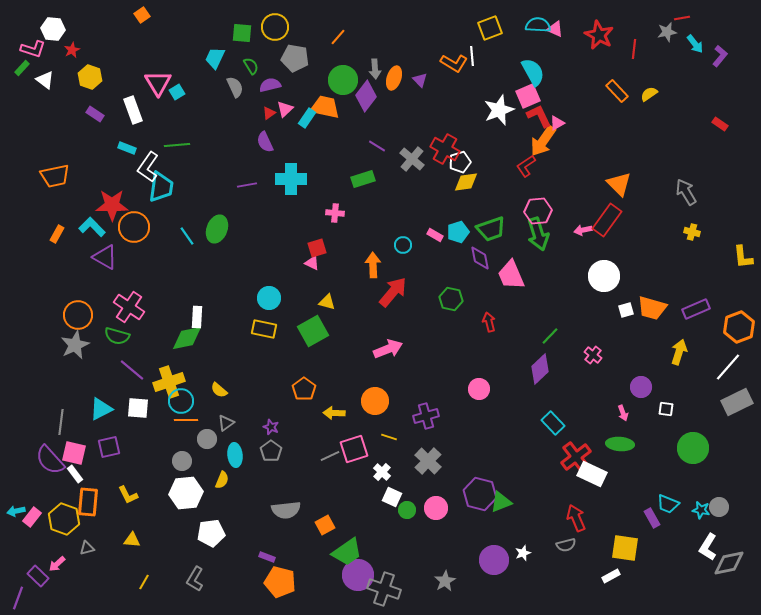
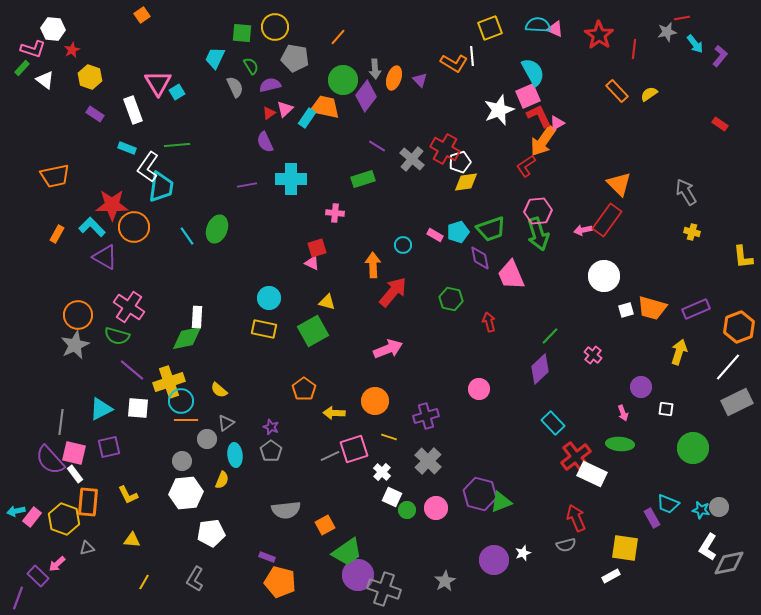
red star at (599, 35): rotated 8 degrees clockwise
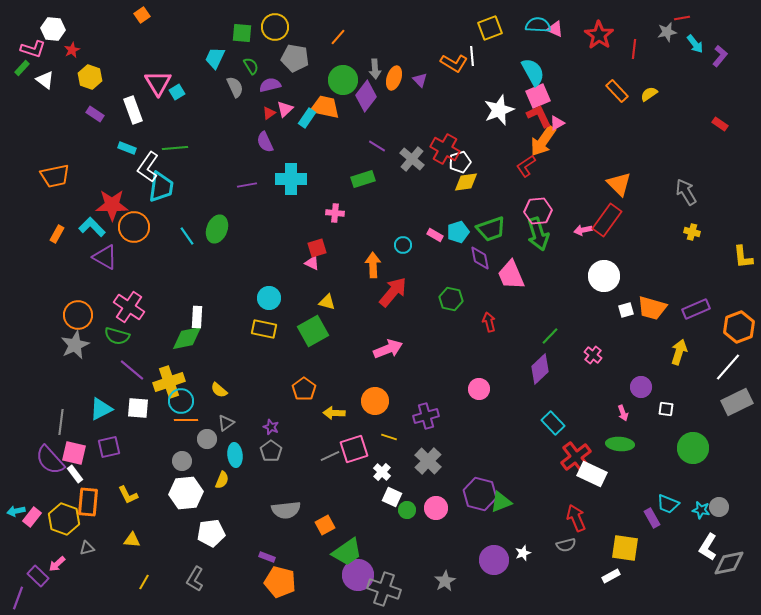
pink square at (528, 96): moved 10 px right
green line at (177, 145): moved 2 px left, 3 px down
